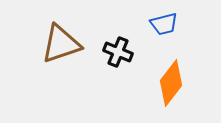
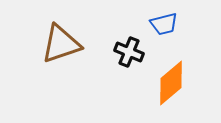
black cross: moved 11 px right
orange diamond: rotated 12 degrees clockwise
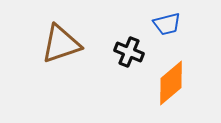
blue trapezoid: moved 3 px right
